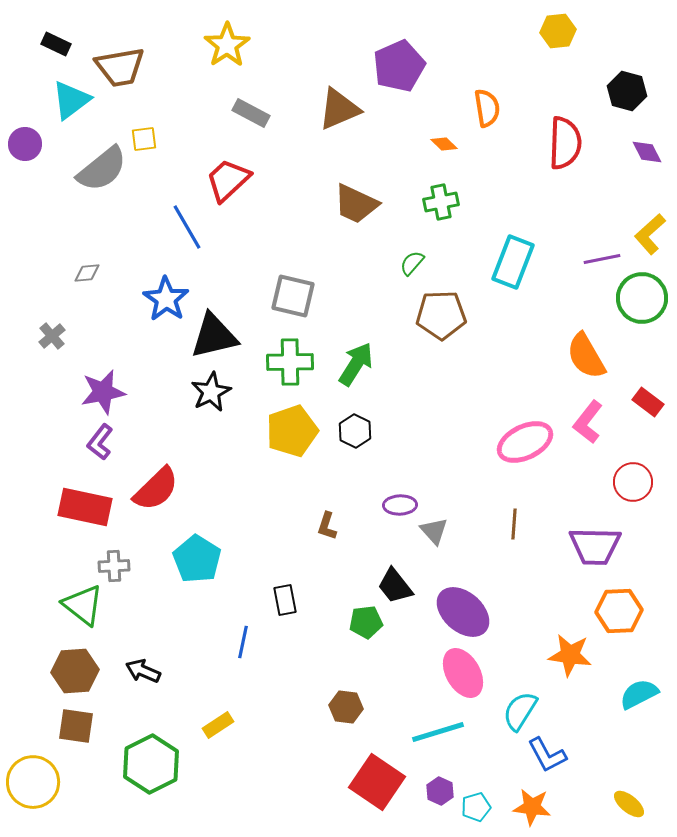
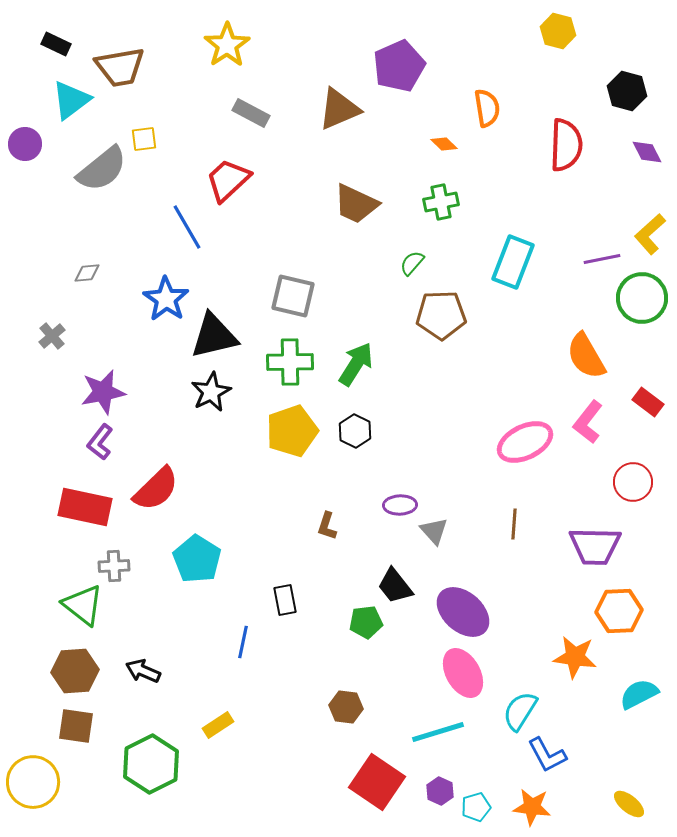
yellow hexagon at (558, 31): rotated 20 degrees clockwise
red semicircle at (565, 143): moved 1 px right, 2 px down
orange star at (570, 655): moved 5 px right, 2 px down
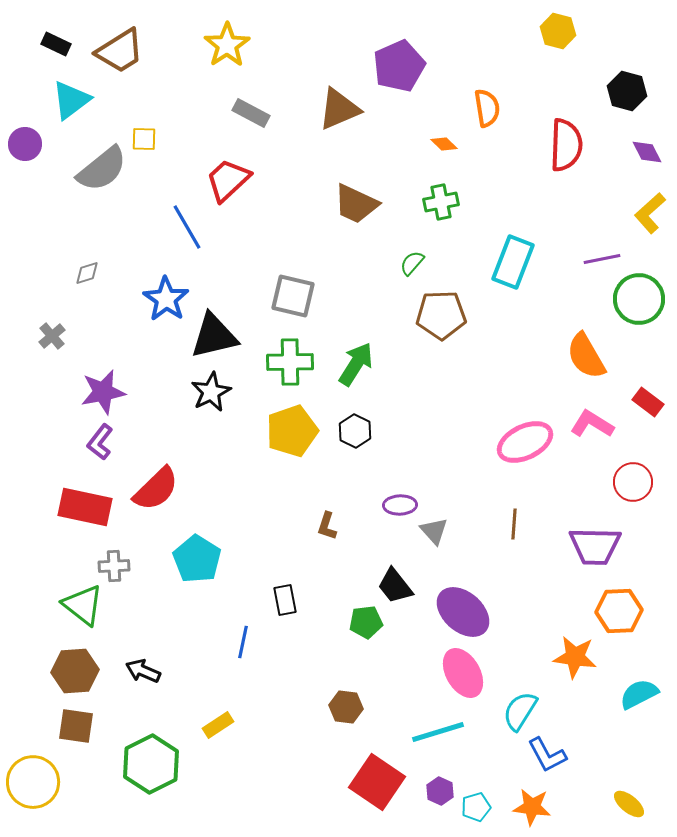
brown trapezoid at (120, 67): moved 16 px up; rotated 22 degrees counterclockwise
yellow square at (144, 139): rotated 8 degrees clockwise
yellow L-shape at (650, 234): moved 21 px up
gray diamond at (87, 273): rotated 12 degrees counterclockwise
green circle at (642, 298): moved 3 px left, 1 px down
pink L-shape at (588, 422): moved 4 px right, 2 px down; rotated 84 degrees clockwise
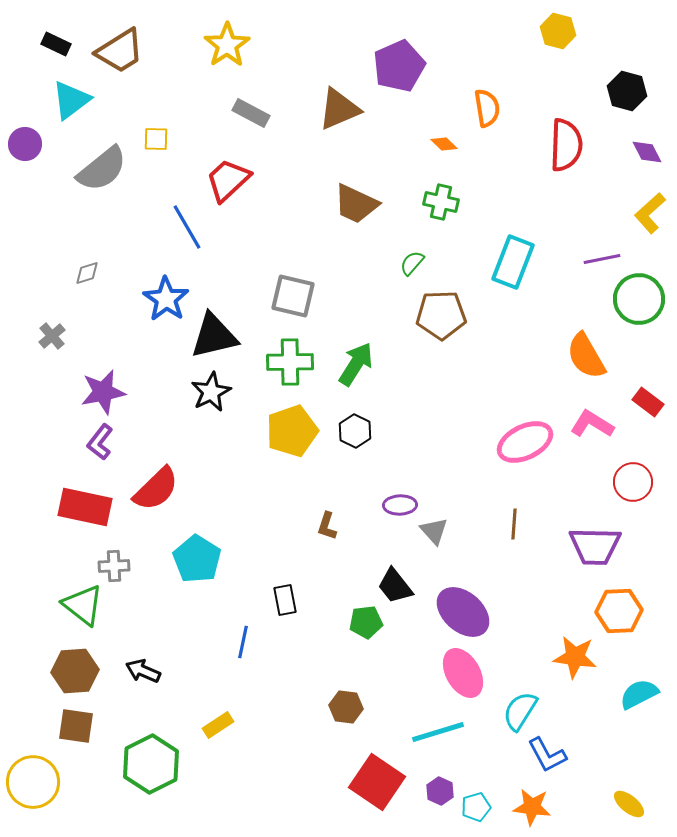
yellow square at (144, 139): moved 12 px right
green cross at (441, 202): rotated 24 degrees clockwise
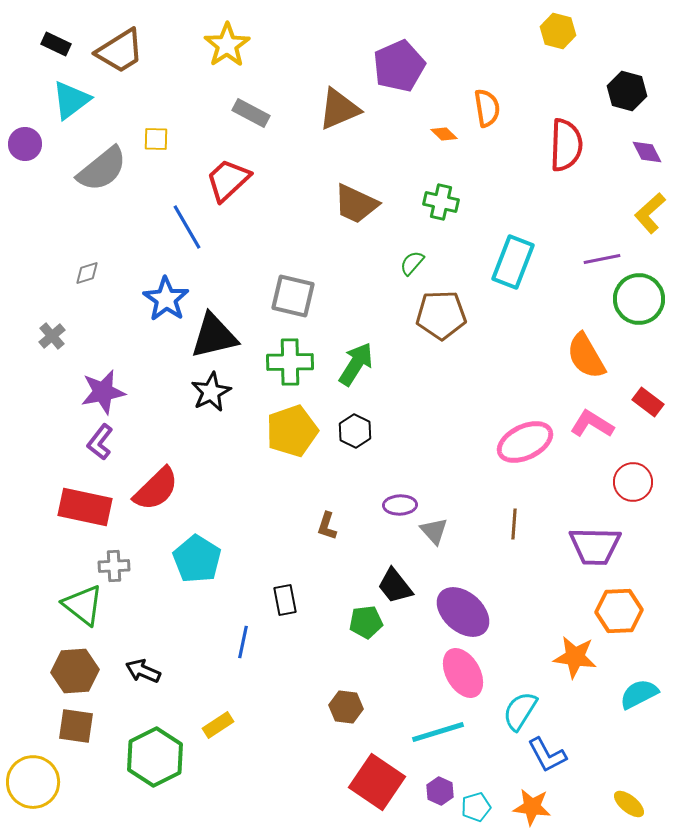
orange diamond at (444, 144): moved 10 px up
green hexagon at (151, 764): moved 4 px right, 7 px up
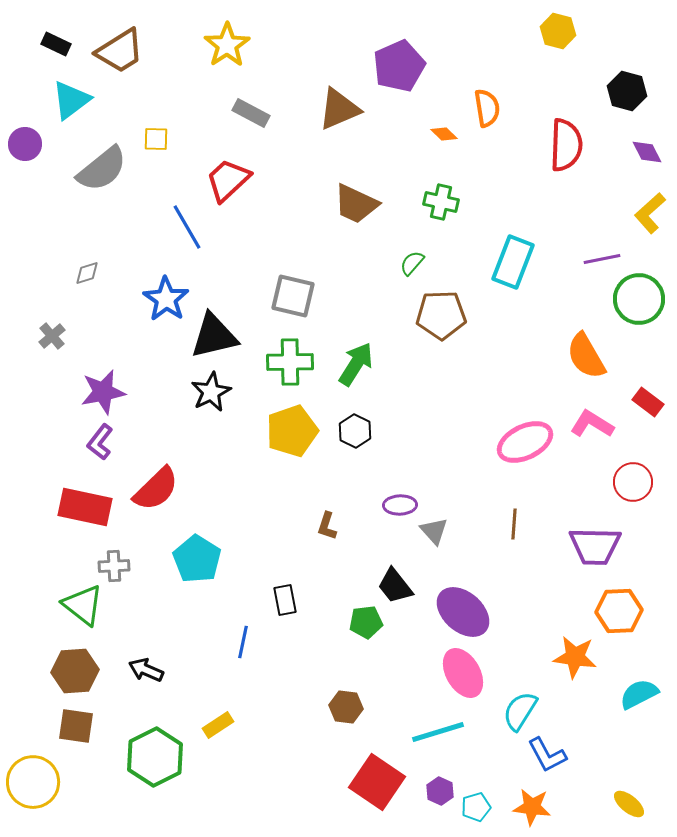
black arrow at (143, 671): moved 3 px right, 1 px up
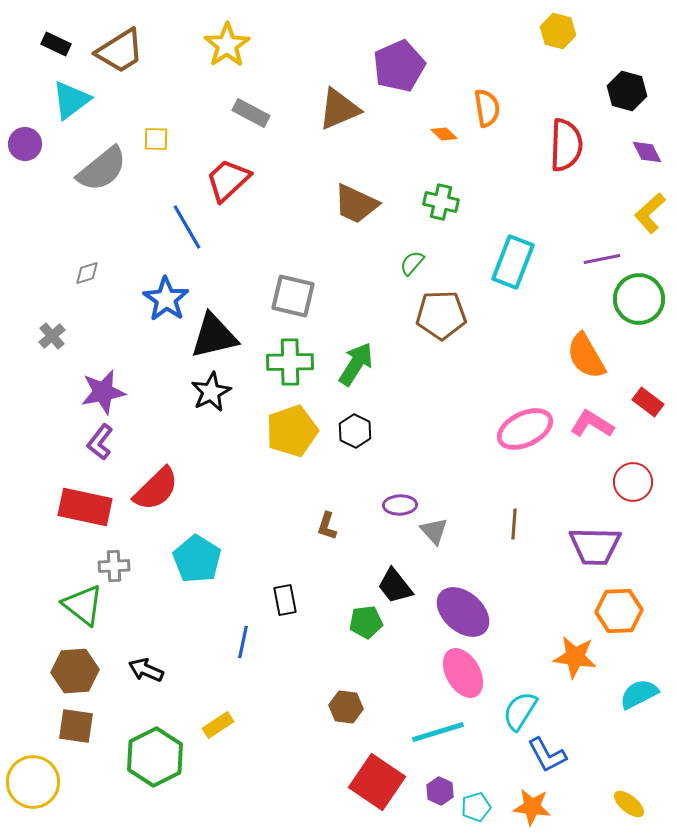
pink ellipse at (525, 442): moved 13 px up
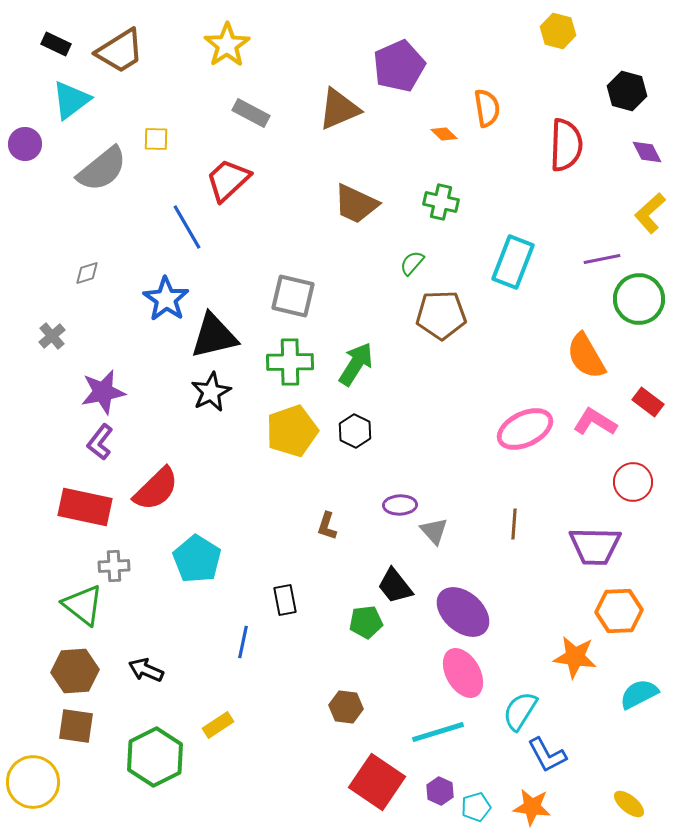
pink L-shape at (592, 424): moved 3 px right, 2 px up
